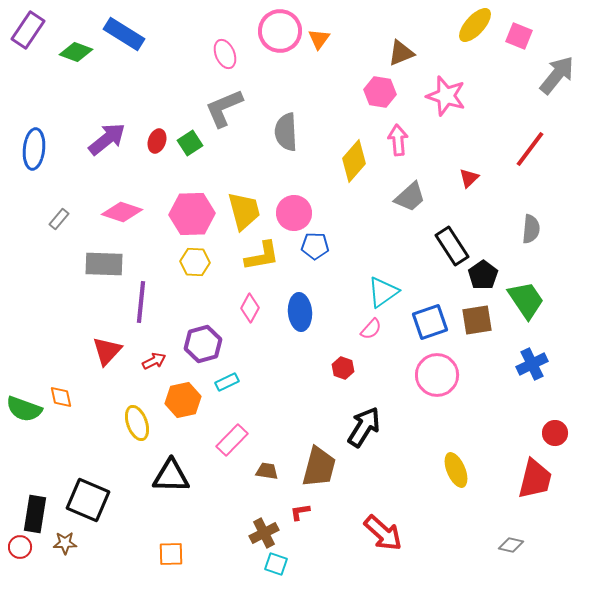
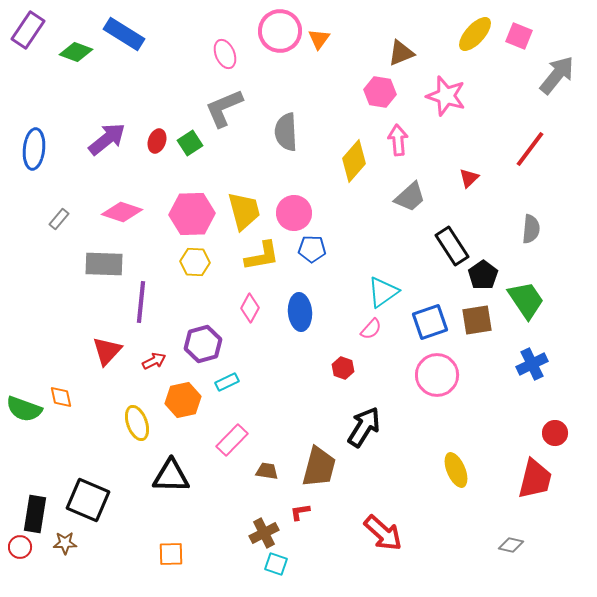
yellow ellipse at (475, 25): moved 9 px down
blue pentagon at (315, 246): moved 3 px left, 3 px down
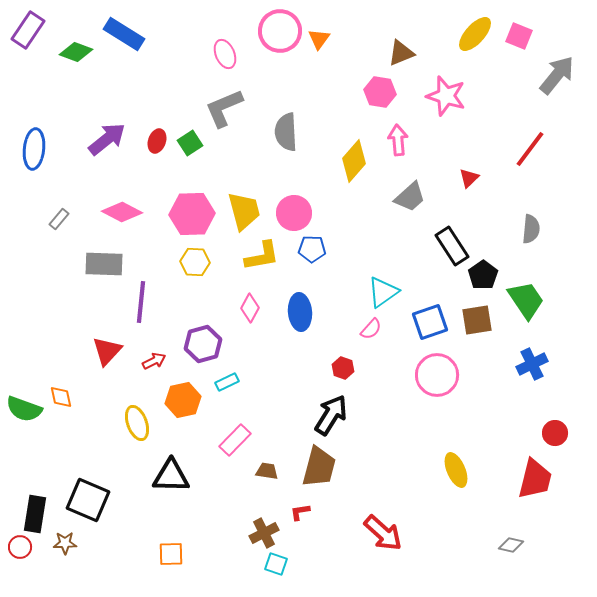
pink diamond at (122, 212): rotated 9 degrees clockwise
black arrow at (364, 427): moved 33 px left, 12 px up
pink rectangle at (232, 440): moved 3 px right
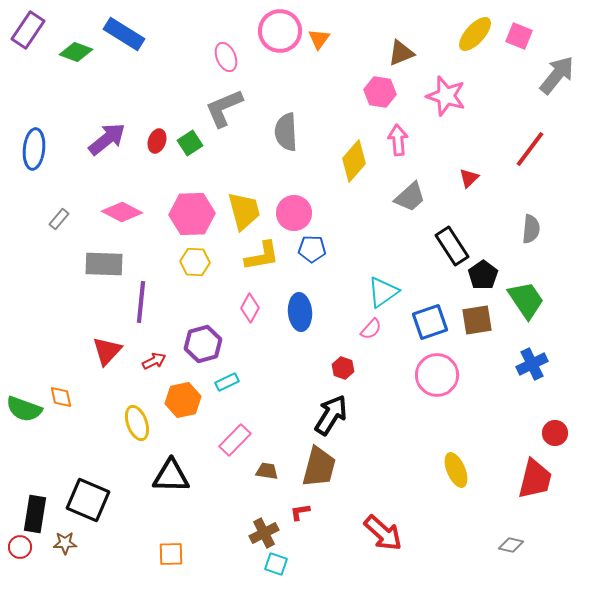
pink ellipse at (225, 54): moved 1 px right, 3 px down
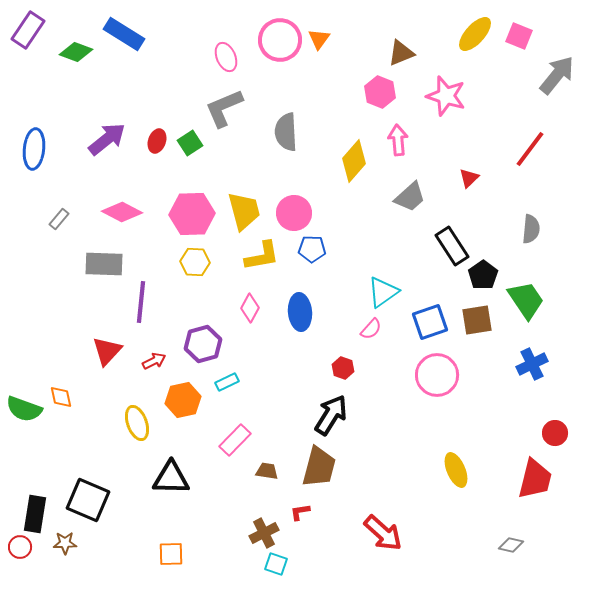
pink circle at (280, 31): moved 9 px down
pink hexagon at (380, 92): rotated 12 degrees clockwise
black triangle at (171, 476): moved 2 px down
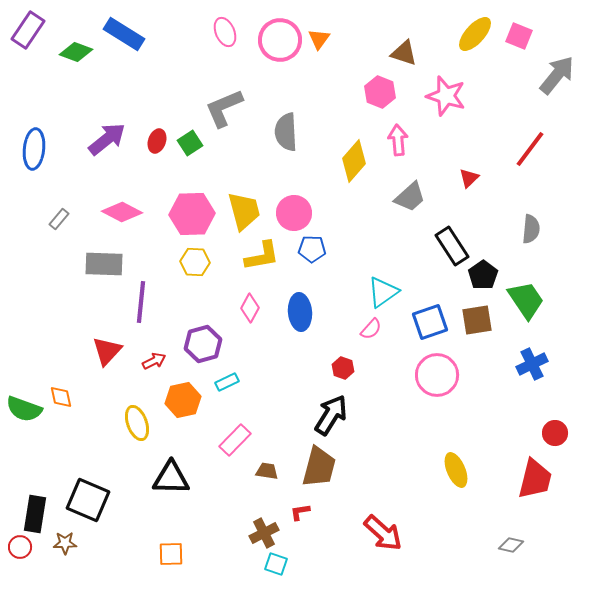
brown triangle at (401, 53): moved 3 px right; rotated 40 degrees clockwise
pink ellipse at (226, 57): moved 1 px left, 25 px up
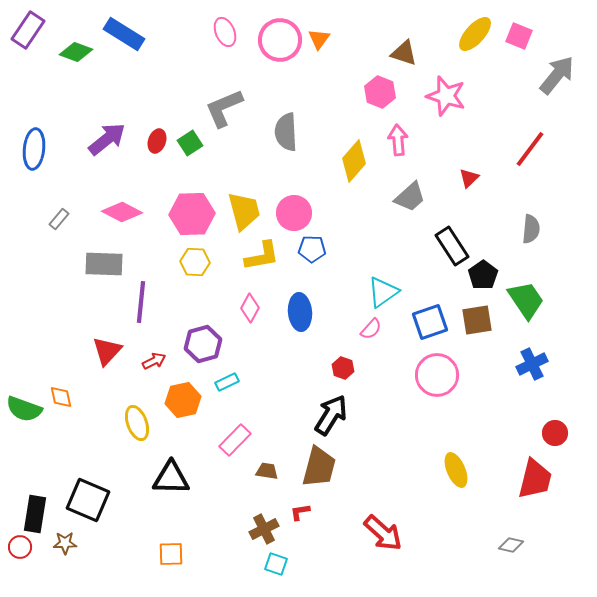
brown cross at (264, 533): moved 4 px up
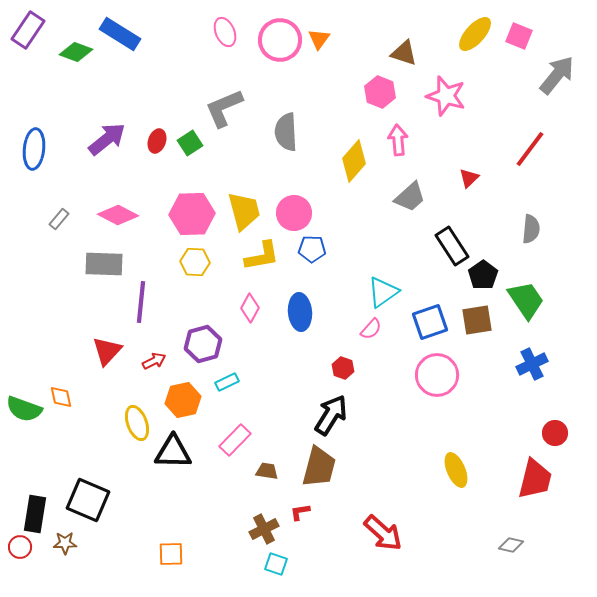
blue rectangle at (124, 34): moved 4 px left
pink diamond at (122, 212): moved 4 px left, 3 px down
black triangle at (171, 478): moved 2 px right, 26 px up
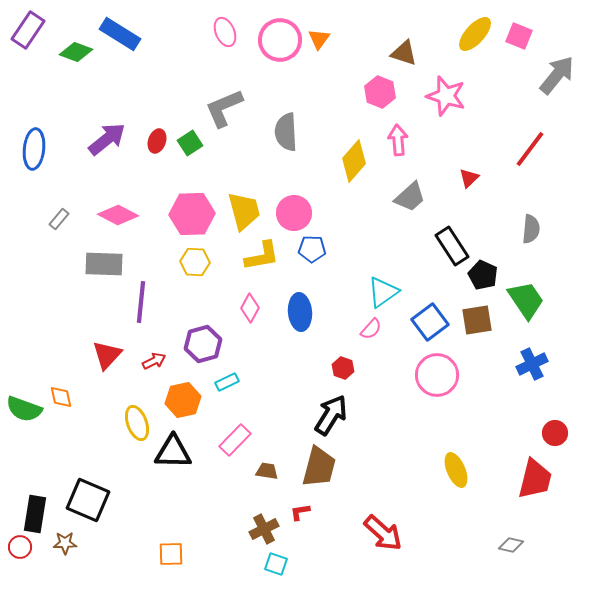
black pentagon at (483, 275): rotated 12 degrees counterclockwise
blue square at (430, 322): rotated 18 degrees counterclockwise
red triangle at (107, 351): moved 4 px down
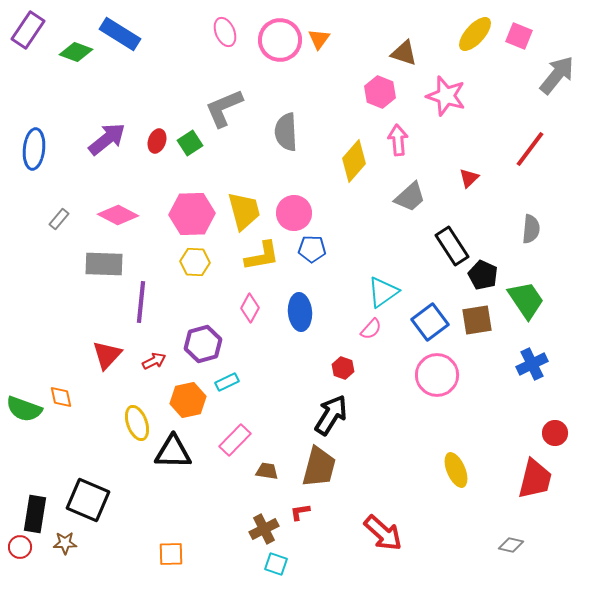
orange hexagon at (183, 400): moved 5 px right
